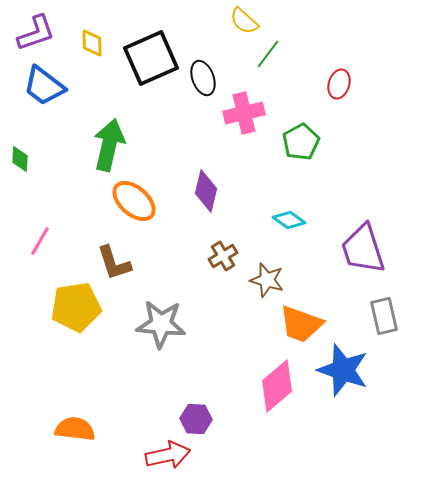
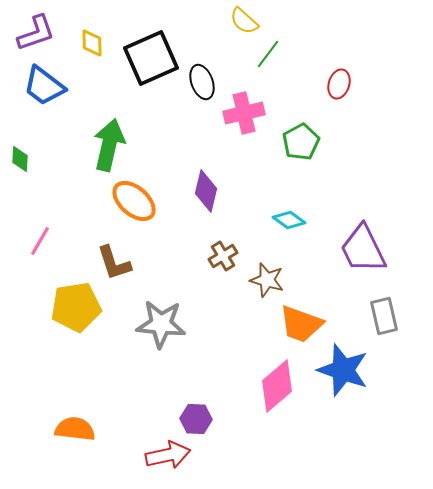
black ellipse: moved 1 px left, 4 px down
purple trapezoid: rotated 8 degrees counterclockwise
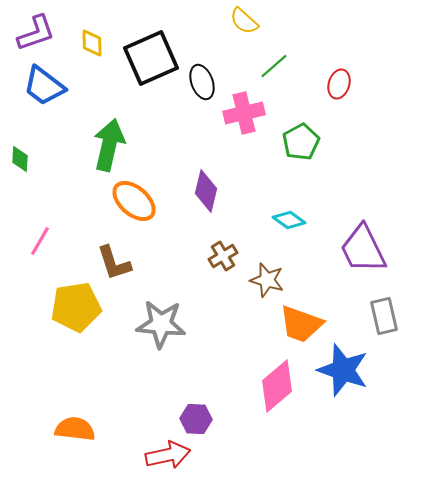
green line: moved 6 px right, 12 px down; rotated 12 degrees clockwise
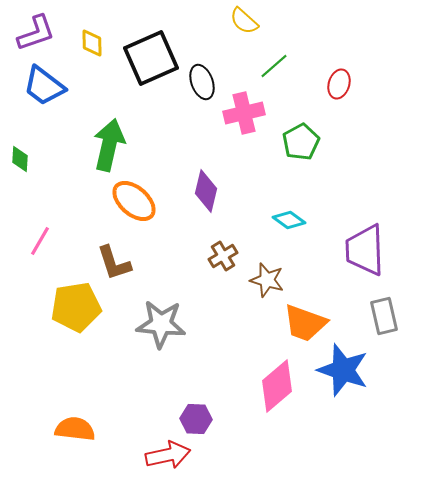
purple trapezoid: moved 2 px right, 1 px down; rotated 24 degrees clockwise
orange trapezoid: moved 4 px right, 1 px up
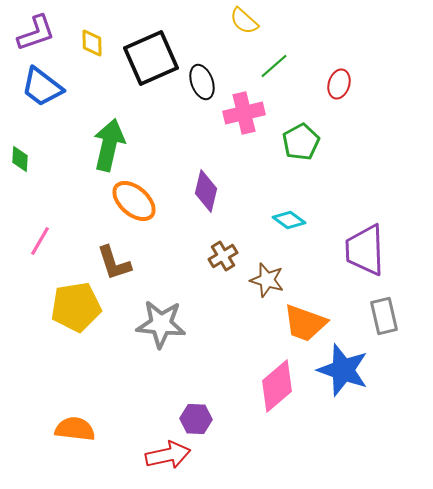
blue trapezoid: moved 2 px left, 1 px down
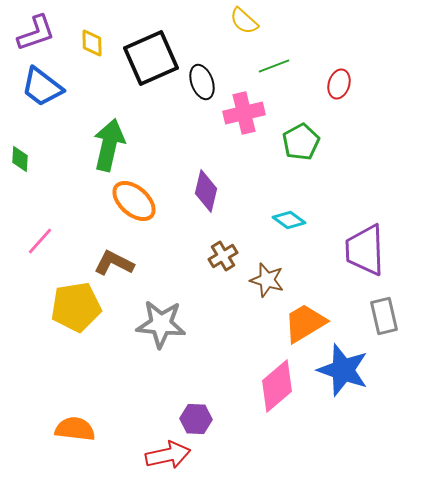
green line: rotated 20 degrees clockwise
pink line: rotated 12 degrees clockwise
brown L-shape: rotated 135 degrees clockwise
orange trapezoid: rotated 129 degrees clockwise
